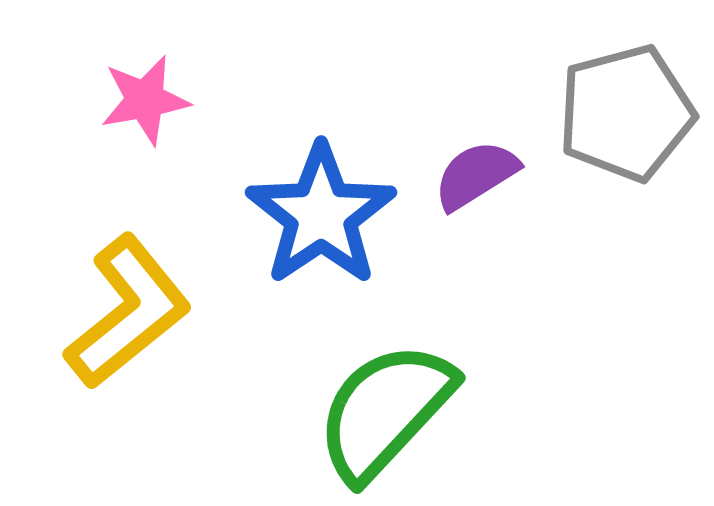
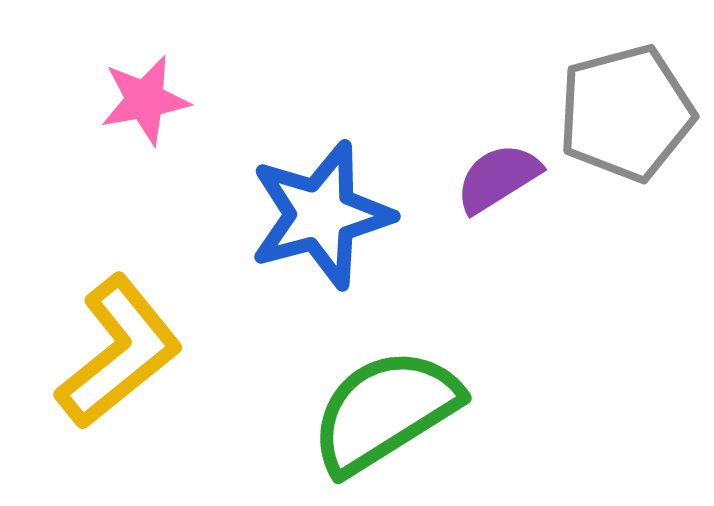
purple semicircle: moved 22 px right, 3 px down
blue star: rotated 19 degrees clockwise
yellow L-shape: moved 9 px left, 40 px down
green semicircle: rotated 15 degrees clockwise
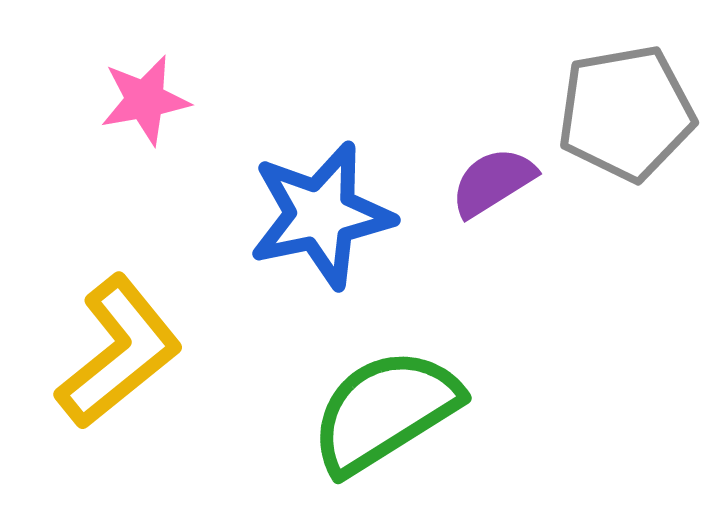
gray pentagon: rotated 5 degrees clockwise
purple semicircle: moved 5 px left, 4 px down
blue star: rotated 3 degrees clockwise
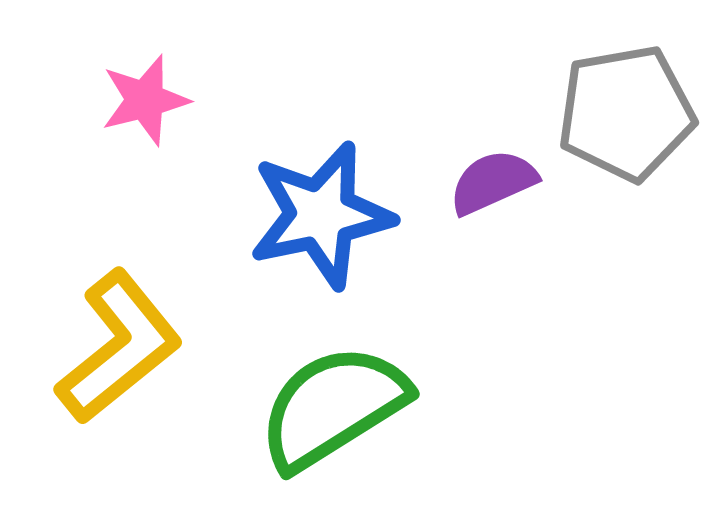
pink star: rotated 4 degrees counterclockwise
purple semicircle: rotated 8 degrees clockwise
yellow L-shape: moved 5 px up
green semicircle: moved 52 px left, 4 px up
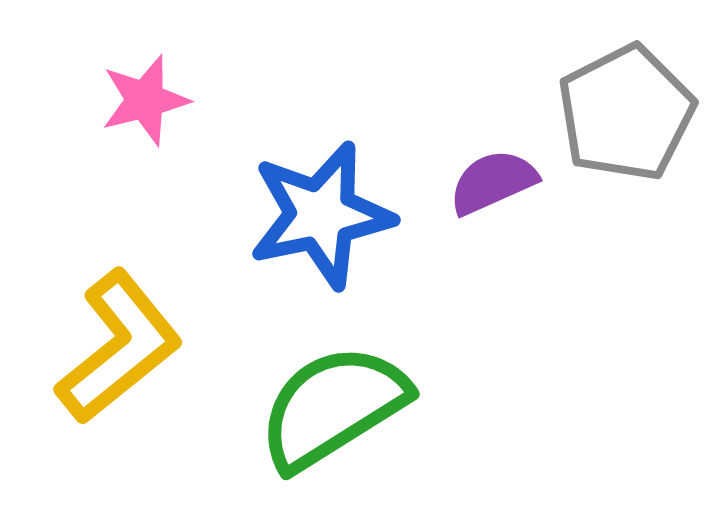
gray pentagon: rotated 17 degrees counterclockwise
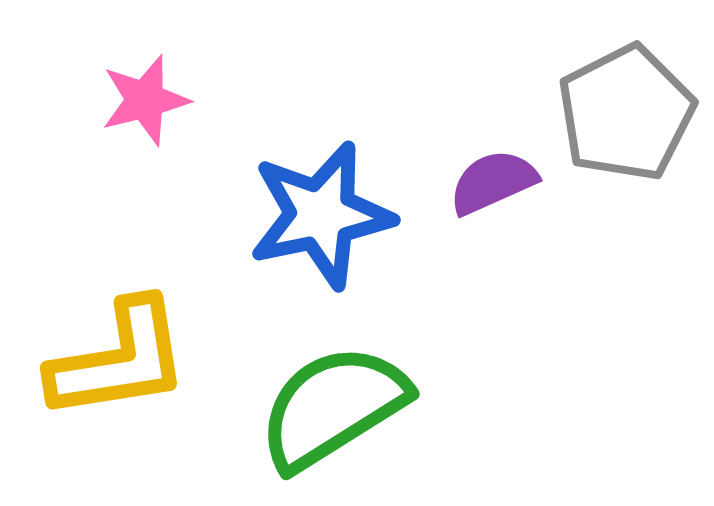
yellow L-shape: moved 13 px down; rotated 30 degrees clockwise
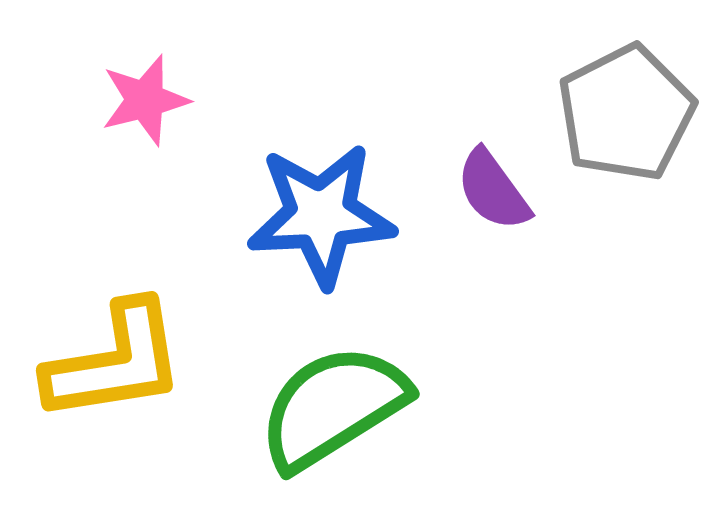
purple semicircle: moved 8 px down; rotated 102 degrees counterclockwise
blue star: rotated 9 degrees clockwise
yellow L-shape: moved 4 px left, 2 px down
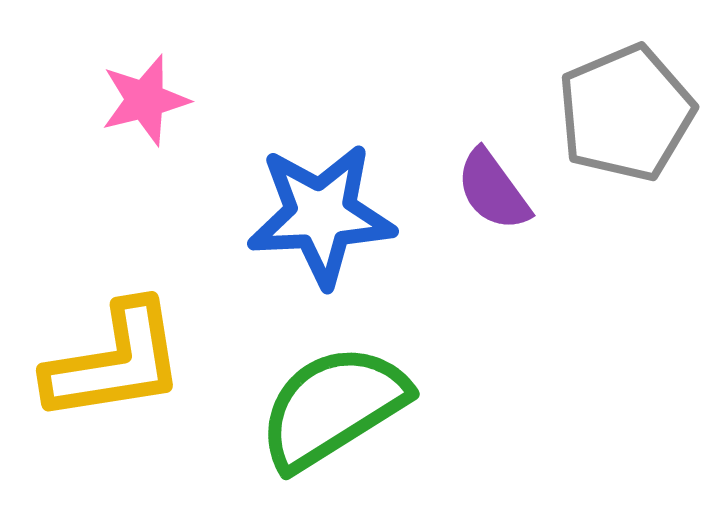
gray pentagon: rotated 4 degrees clockwise
